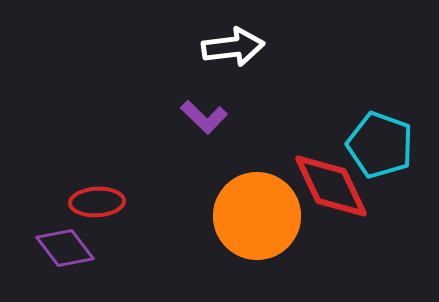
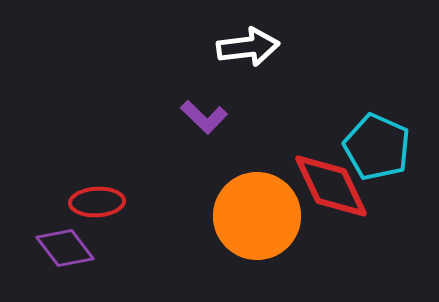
white arrow: moved 15 px right
cyan pentagon: moved 3 px left, 2 px down; rotated 4 degrees clockwise
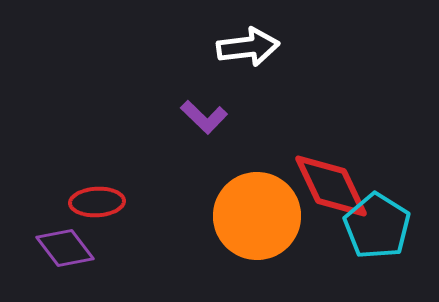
cyan pentagon: moved 79 px down; rotated 8 degrees clockwise
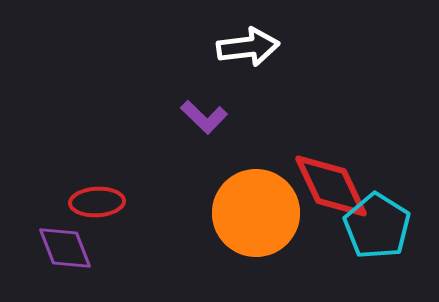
orange circle: moved 1 px left, 3 px up
purple diamond: rotated 16 degrees clockwise
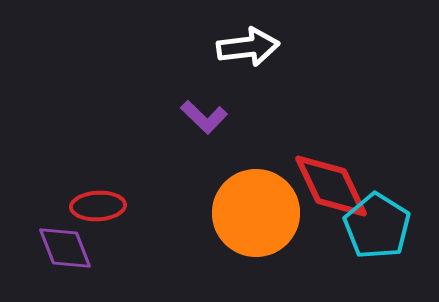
red ellipse: moved 1 px right, 4 px down
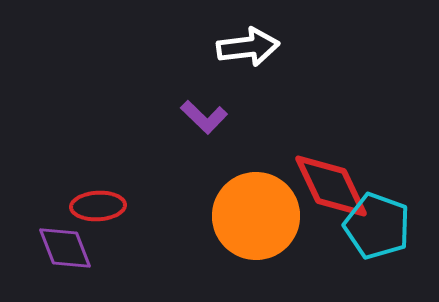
orange circle: moved 3 px down
cyan pentagon: rotated 12 degrees counterclockwise
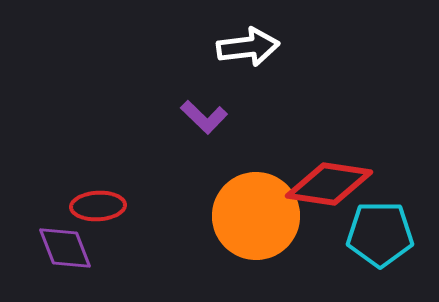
red diamond: moved 2 px left, 2 px up; rotated 56 degrees counterclockwise
cyan pentagon: moved 3 px right, 8 px down; rotated 20 degrees counterclockwise
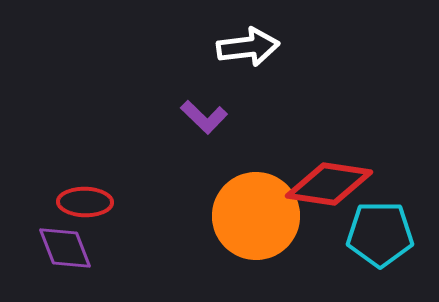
red ellipse: moved 13 px left, 4 px up; rotated 4 degrees clockwise
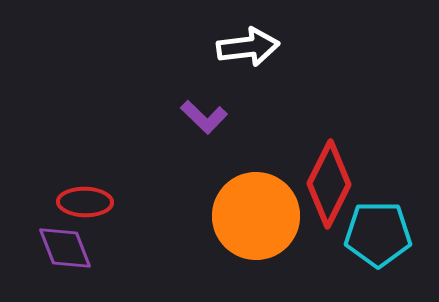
red diamond: rotated 72 degrees counterclockwise
cyan pentagon: moved 2 px left
